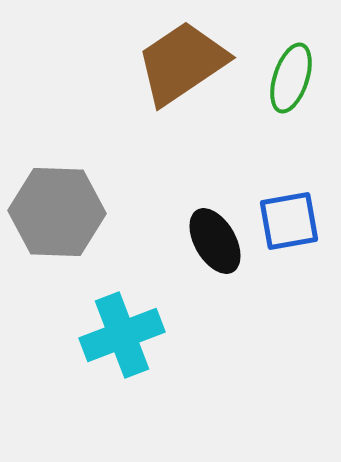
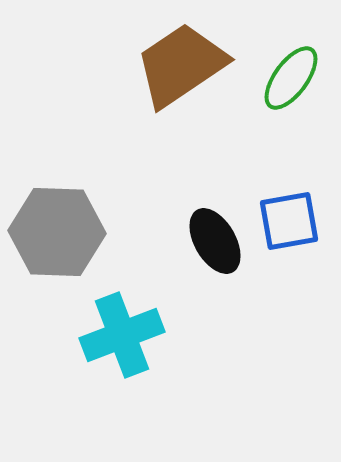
brown trapezoid: moved 1 px left, 2 px down
green ellipse: rotated 18 degrees clockwise
gray hexagon: moved 20 px down
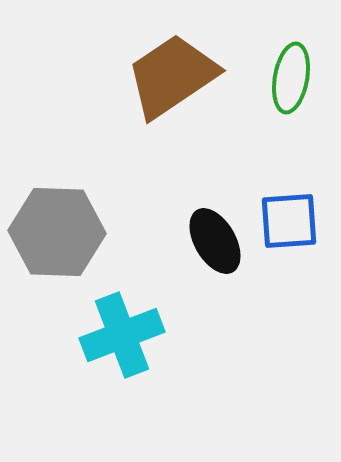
brown trapezoid: moved 9 px left, 11 px down
green ellipse: rotated 26 degrees counterclockwise
blue square: rotated 6 degrees clockwise
